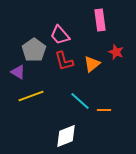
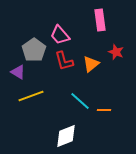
orange triangle: moved 1 px left
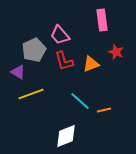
pink rectangle: moved 2 px right
gray pentagon: rotated 10 degrees clockwise
orange triangle: rotated 18 degrees clockwise
yellow line: moved 2 px up
orange line: rotated 16 degrees counterclockwise
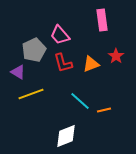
red star: moved 4 px down; rotated 14 degrees clockwise
red L-shape: moved 1 px left, 2 px down
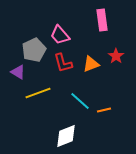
yellow line: moved 7 px right, 1 px up
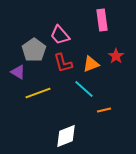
gray pentagon: rotated 10 degrees counterclockwise
cyan line: moved 4 px right, 12 px up
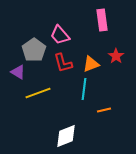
cyan line: rotated 55 degrees clockwise
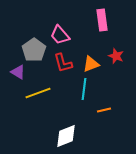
red star: rotated 14 degrees counterclockwise
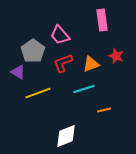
gray pentagon: moved 1 px left, 1 px down
red L-shape: rotated 85 degrees clockwise
cyan line: rotated 65 degrees clockwise
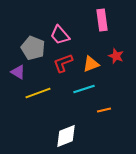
gray pentagon: moved 3 px up; rotated 15 degrees counterclockwise
